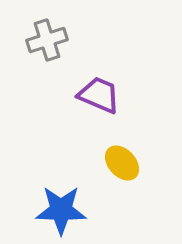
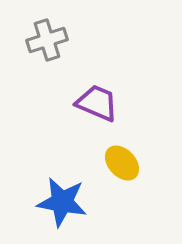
purple trapezoid: moved 2 px left, 8 px down
blue star: moved 1 px right, 8 px up; rotated 9 degrees clockwise
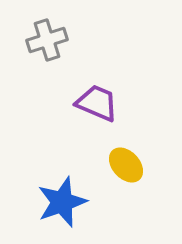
yellow ellipse: moved 4 px right, 2 px down
blue star: rotated 30 degrees counterclockwise
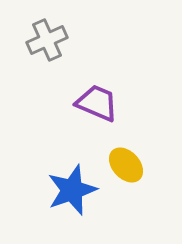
gray cross: rotated 6 degrees counterclockwise
blue star: moved 10 px right, 12 px up
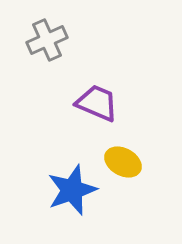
yellow ellipse: moved 3 px left, 3 px up; rotated 18 degrees counterclockwise
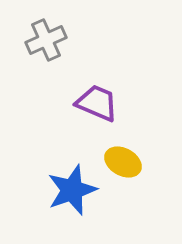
gray cross: moved 1 px left
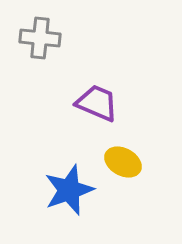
gray cross: moved 6 px left, 2 px up; rotated 30 degrees clockwise
blue star: moved 3 px left
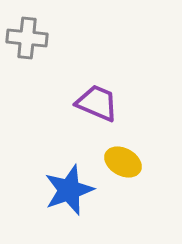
gray cross: moved 13 px left
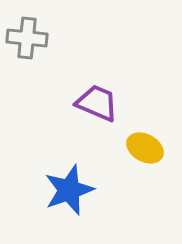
yellow ellipse: moved 22 px right, 14 px up
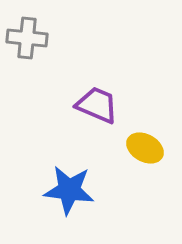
purple trapezoid: moved 2 px down
blue star: rotated 27 degrees clockwise
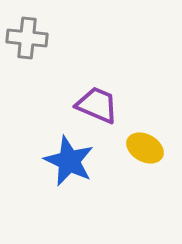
blue star: moved 29 px up; rotated 18 degrees clockwise
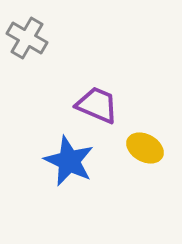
gray cross: rotated 24 degrees clockwise
